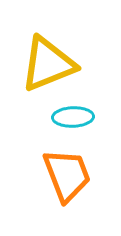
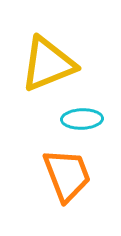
cyan ellipse: moved 9 px right, 2 px down
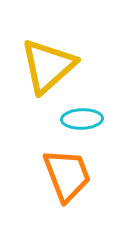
yellow triangle: moved 2 px down; rotated 20 degrees counterclockwise
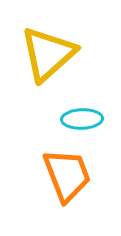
yellow triangle: moved 12 px up
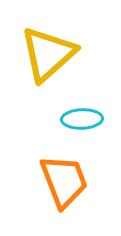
orange trapezoid: moved 3 px left, 6 px down
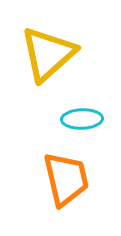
orange trapezoid: moved 2 px right, 2 px up; rotated 8 degrees clockwise
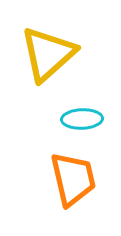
orange trapezoid: moved 7 px right
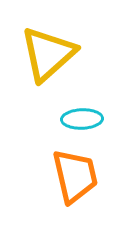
orange trapezoid: moved 2 px right, 3 px up
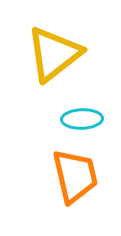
yellow triangle: moved 6 px right; rotated 4 degrees clockwise
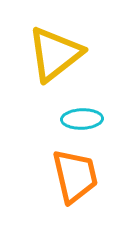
yellow triangle: moved 1 px right
